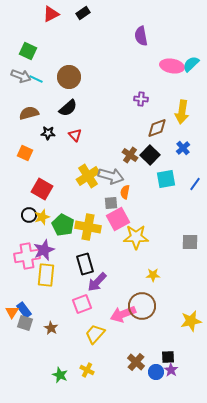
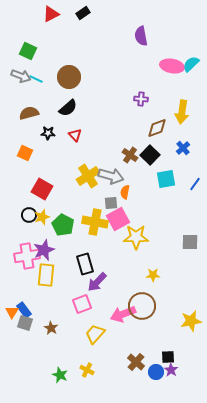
yellow cross at (88, 227): moved 7 px right, 5 px up
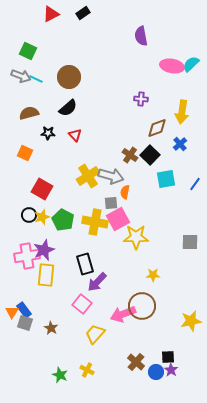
blue cross at (183, 148): moved 3 px left, 4 px up
green pentagon at (63, 225): moved 5 px up
pink square at (82, 304): rotated 30 degrees counterclockwise
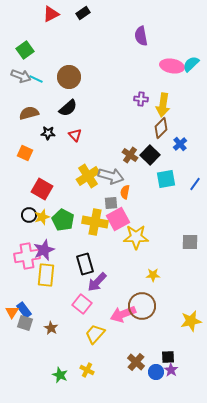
green square at (28, 51): moved 3 px left, 1 px up; rotated 30 degrees clockwise
yellow arrow at (182, 112): moved 19 px left, 7 px up
brown diamond at (157, 128): moved 4 px right; rotated 25 degrees counterclockwise
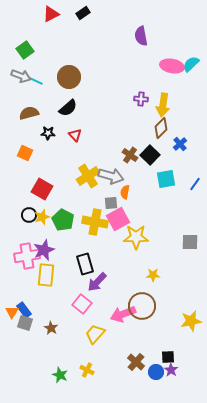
cyan line at (36, 79): moved 2 px down
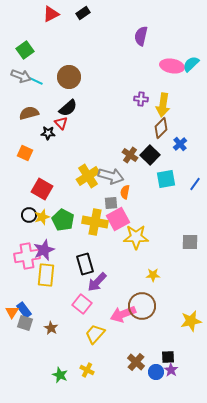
purple semicircle at (141, 36): rotated 24 degrees clockwise
red triangle at (75, 135): moved 14 px left, 12 px up
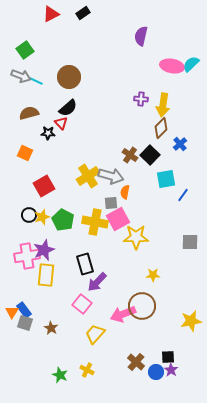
blue line at (195, 184): moved 12 px left, 11 px down
red square at (42, 189): moved 2 px right, 3 px up; rotated 30 degrees clockwise
